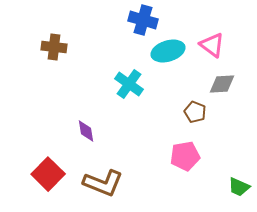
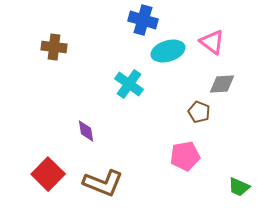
pink triangle: moved 3 px up
brown pentagon: moved 4 px right
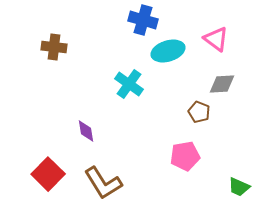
pink triangle: moved 4 px right, 3 px up
brown L-shape: rotated 36 degrees clockwise
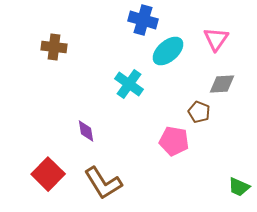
pink triangle: rotated 28 degrees clockwise
cyan ellipse: rotated 24 degrees counterclockwise
pink pentagon: moved 11 px left, 15 px up; rotated 20 degrees clockwise
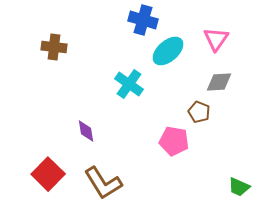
gray diamond: moved 3 px left, 2 px up
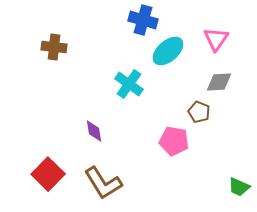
purple diamond: moved 8 px right
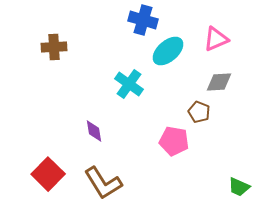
pink triangle: rotated 32 degrees clockwise
brown cross: rotated 10 degrees counterclockwise
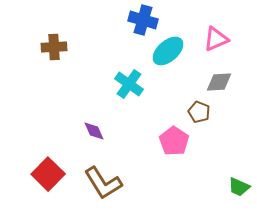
purple diamond: rotated 15 degrees counterclockwise
pink pentagon: rotated 24 degrees clockwise
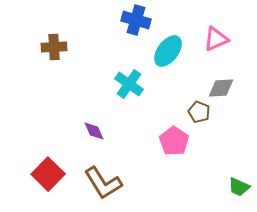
blue cross: moved 7 px left
cyan ellipse: rotated 12 degrees counterclockwise
gray diamond: moved 2 px right, 6 px down
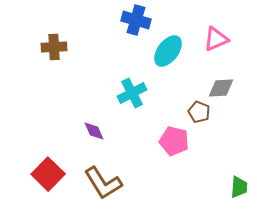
cyan cross: moved 3 px right, 9 px down; rotated 28 degrees clockwise
pink pentagon: rotated 20 degrees counterclockwise
green trapezoid: rotated 110 degrees counterclockwise
